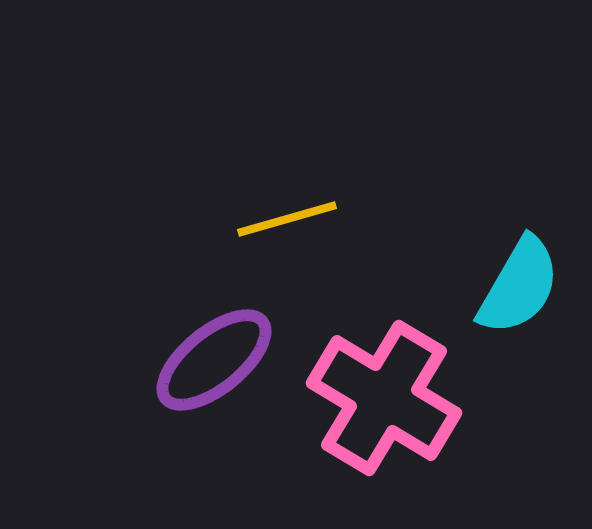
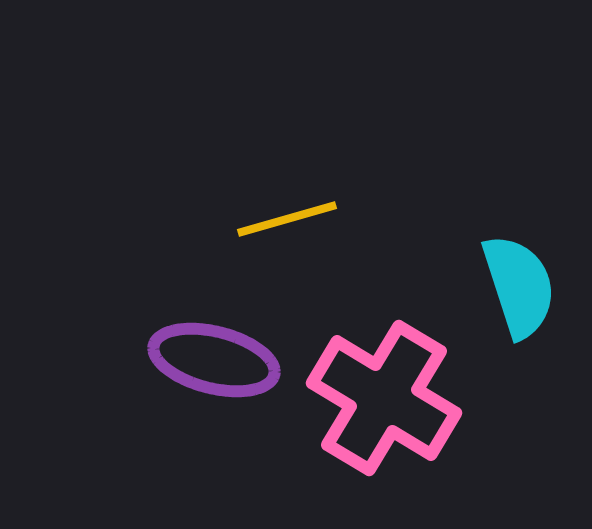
cyan semicircle: rotated 48 degrees counterclockwise
purple ellipse: rotated 53 degrees clockwise
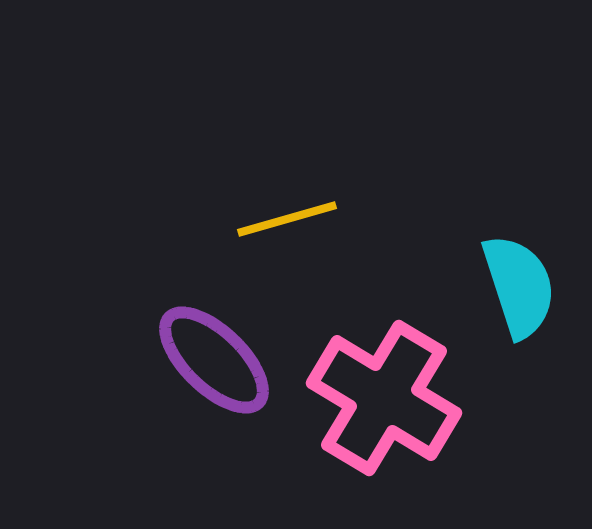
purple ellipse: rotated 30 degrees clockwise
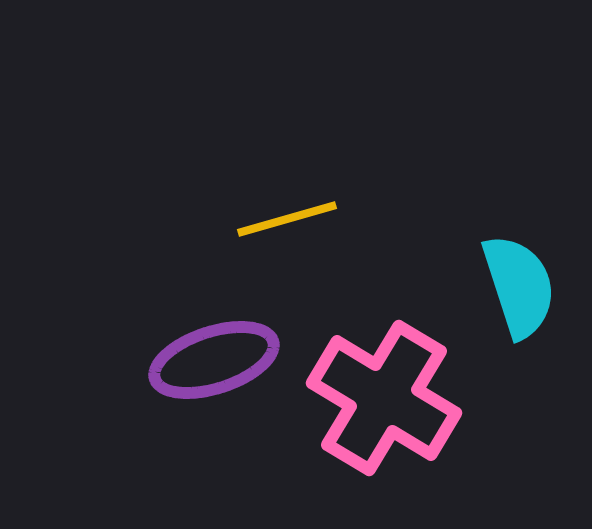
purple ellipse: rotated 62 degrees counterclockwise
